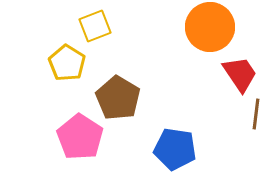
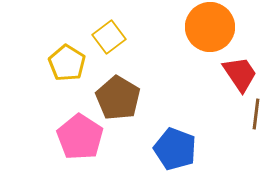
yellow square: moved 14 px right, 11 px down; rotated 16 degrees counterclockwise
blue pentagon: rotated 12 degrees clockwise
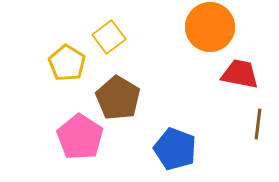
red trapezoid: rotated 45 degrees counterclockwise
brown line: moved 2 px right, 10 px down
